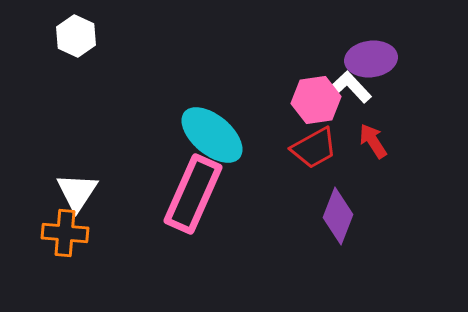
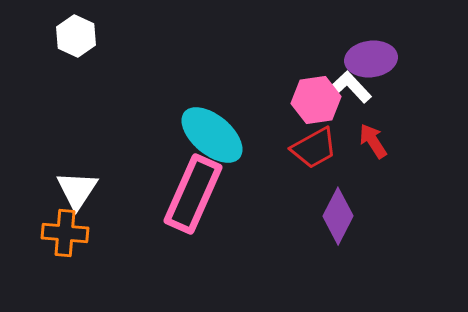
white triangle: moved 2 px up
purple diamond: rotated 6 degrees clockwise
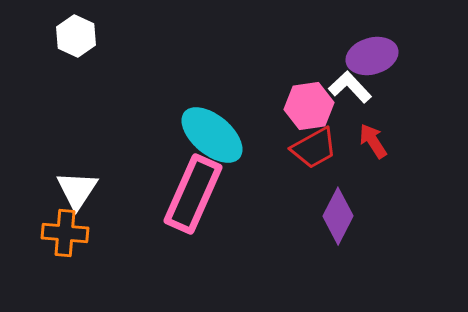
purple ellipse: moved 1 px right, 3 px up; rotated 9 degrees counterclockwise
pink hexagon: moved 7 px left, 6 px down
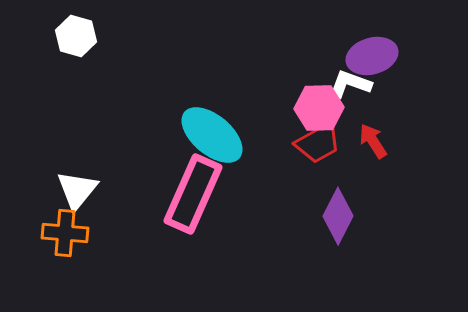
white hexagon: rotated 9 degrees counterclockwise
white L-shape: moved 3 px up; rotated 27 degrees counterclockwise
pink hexagon: moved 10 px right, 2 px down; rotated 6 degrees clockwise
red trapezoid: moved 4 px right, 5 px up
white triangle: rotated 6 degrees clockwise
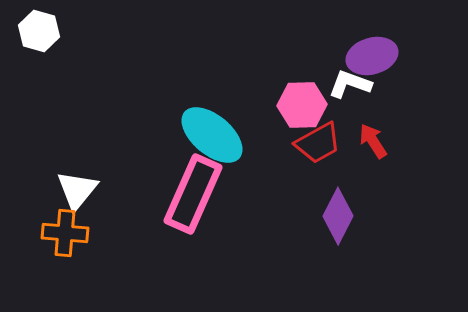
white hexagon: moved 37 px left, 5 px up
pink hexagon: moved 17 px left, 3 px up
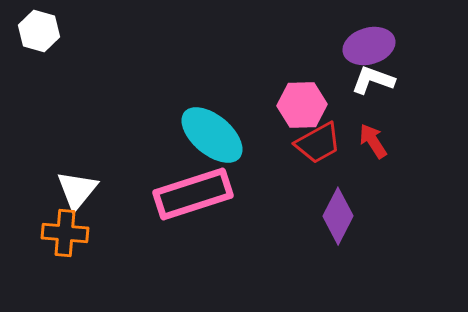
purple ellipse: moved 3 px left, 10 px up
white L-shape: moved 23 px right, 4 px up
pink rectangle: rotated 48 degrees clockwise
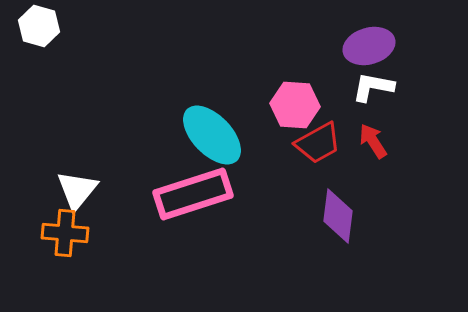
white hexagon: moved 5 px up
white L-shape: moved 7 px down; rotated 9 degrees counterclockwise
pink hexagon: moved 7 px left; rotated 6 degrees clockwise
cyan ellipse: rotated 6 degrees clockwise
purple diamond: rotated 20 degrees counterclockwise
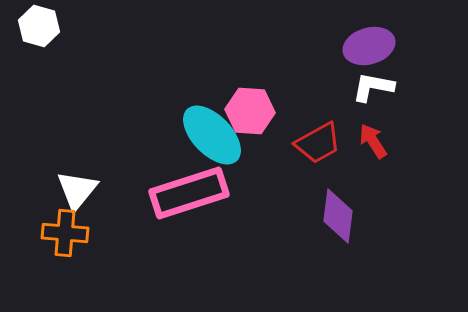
pink hexagon: moved 45 px left, 6 px down
pink rectangle: moved 4 px left, 1 px up
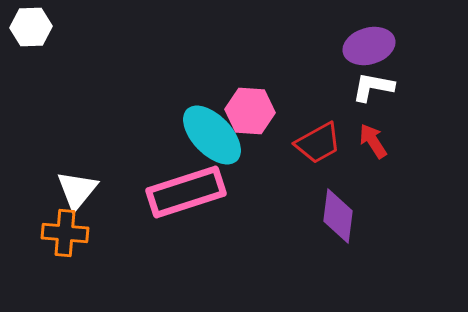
white hexagon: moved 8 px left, 1 px down; rotated 18 degrees counterclockwise
pink rectangle: moved 3 px left, 1 px up
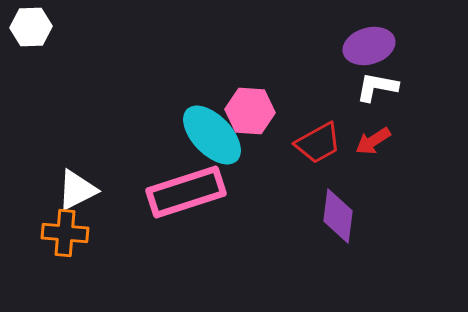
white L-shape: moved 4 px right
red arrow: rotated 90 degrees counterclockwise
white triangle: rotated 24 degrees clockwise
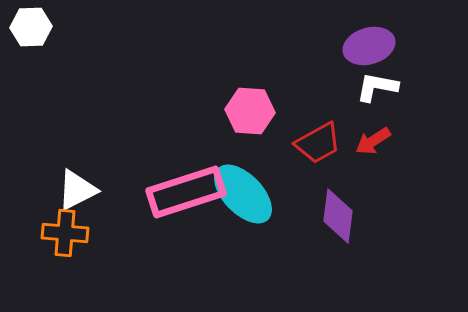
cyan ellipse: moved 31 px right, 59 px down
